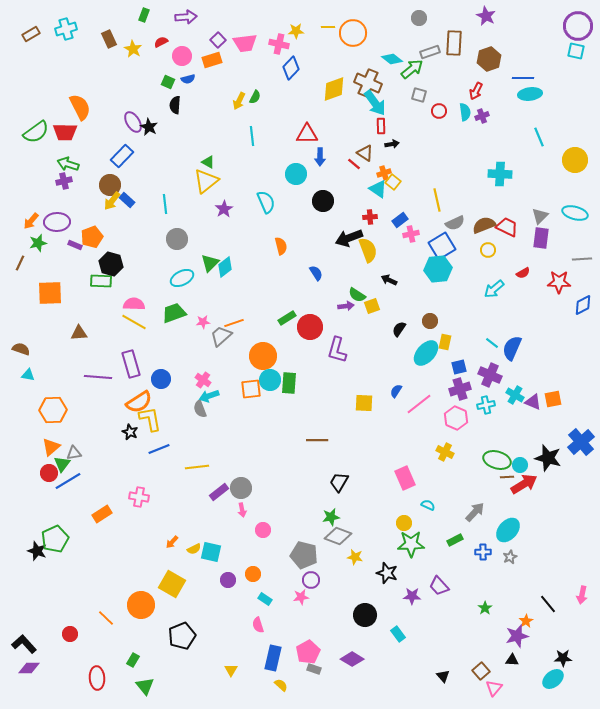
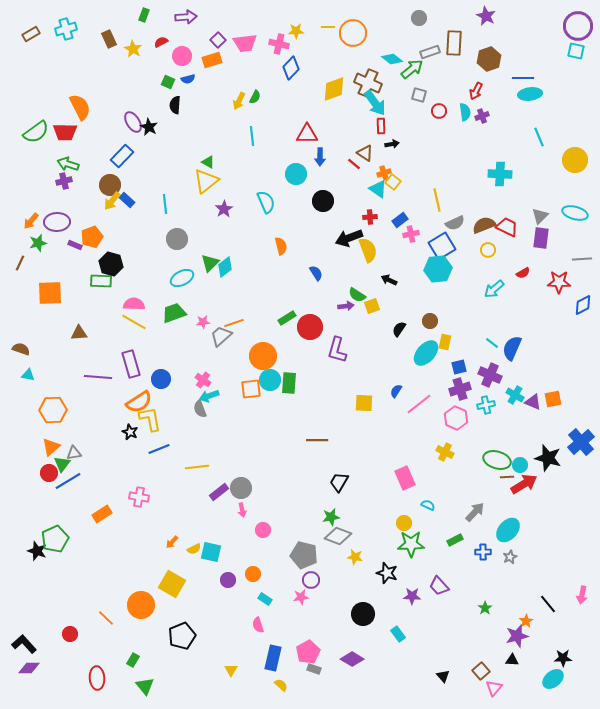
black circle at (365, 615): moved 2 px left, 1 px up
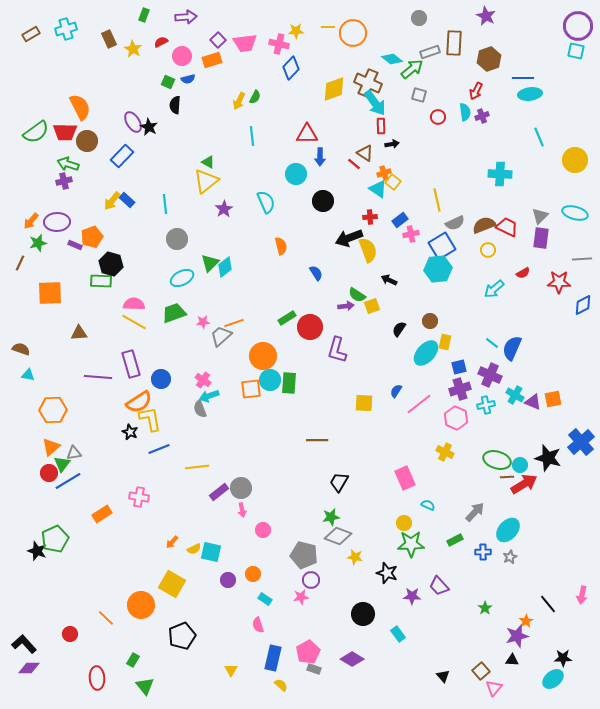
red circle at (439, 111): moved 1 px left, 6 px down
brown circle at (110, 185): moved 23 px left, 44 px up
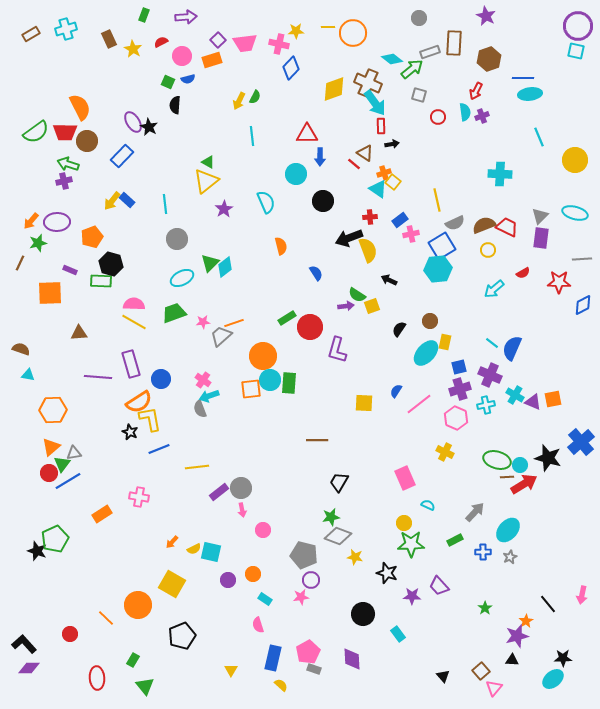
purple rectangle at (75, 245): moved 5 px left, 25 px down
orange circle at (141, 605): moved 3 px left
purple diamond at (352, 659): rotated 55 degrees clockwise
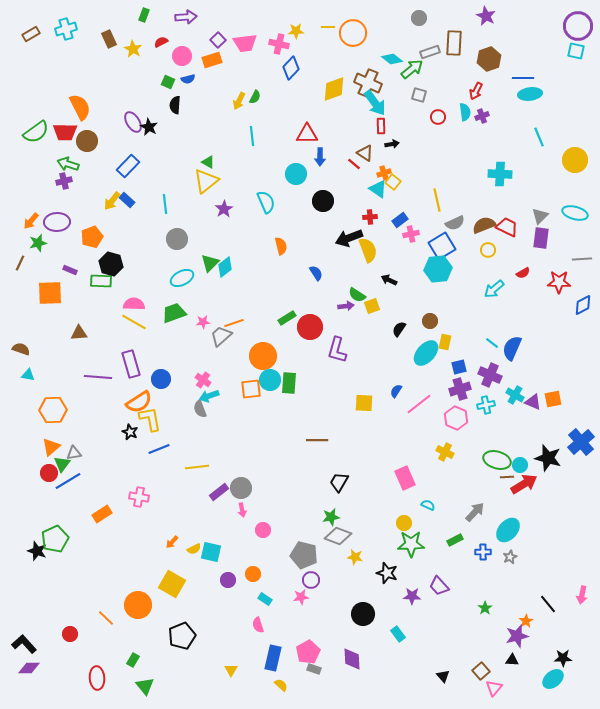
blue rectangle at (122, 156): moved 6 px right, 10 px down
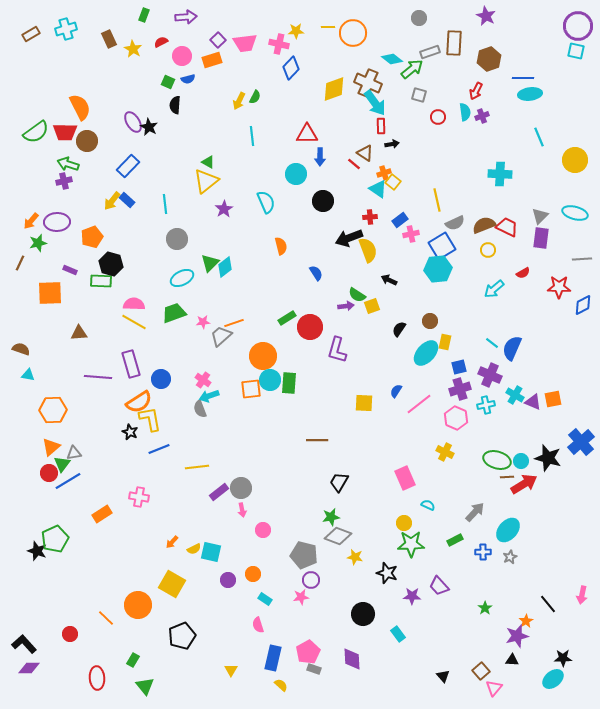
red star at (559, 282): moved 5 px down
cyan circle at (520, 465): moved 1 px right, 4 px up
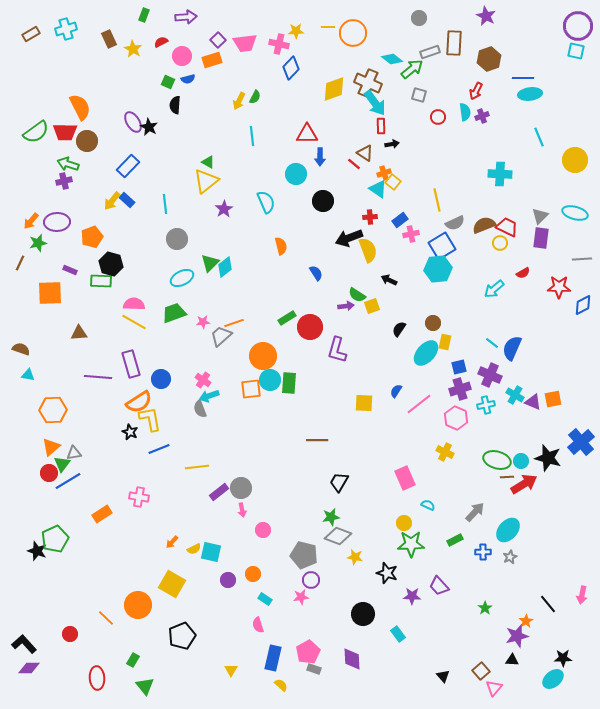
yellow circle at (488, 250): moved 12 px right, 7 px up
brown circle at (430, 321): moved 3 px right, 2 px down
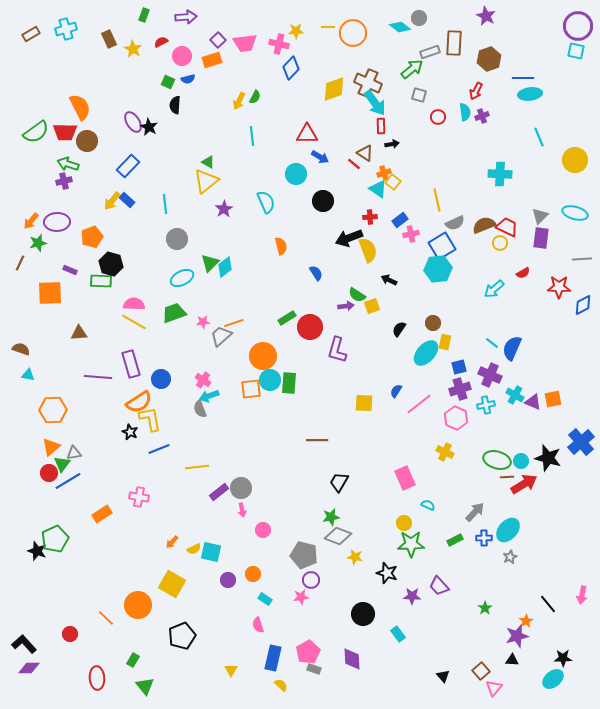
cyan diamond at (392, 59): moved 8 px right, 32 px up
blue arrow at (320, 157): rotated 60 degrees counterclockwise
blue cross at (483, 552): moved 1 px right, 14 px up
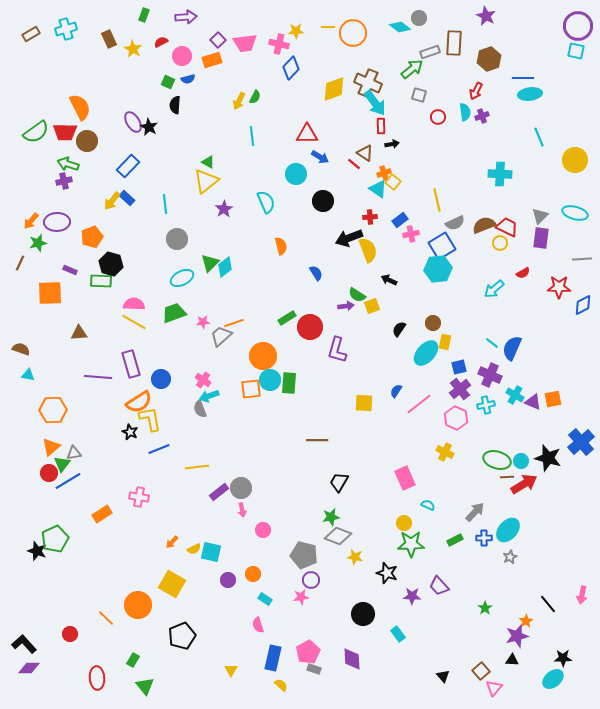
blue rectangle at (127, 200): moved 2 px up
purple cross at (460, 389): rotated 20 degrees counterclockwise
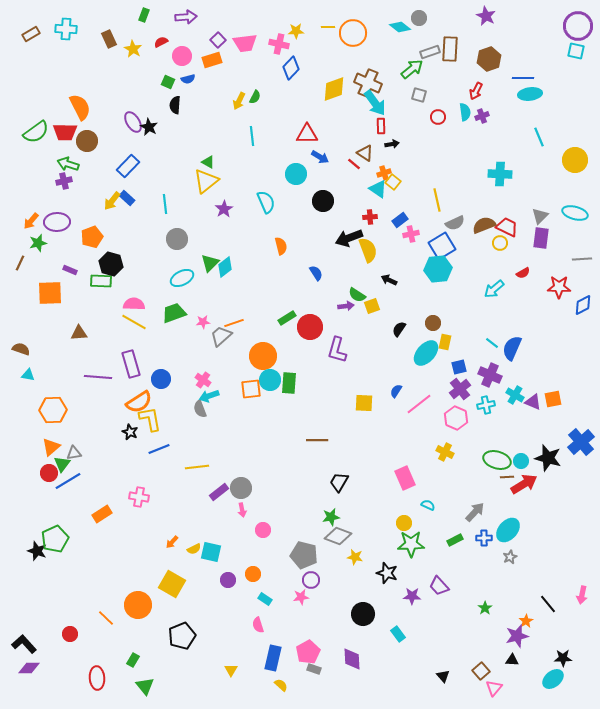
cyan cross at (66, 29): rotated 20 degrees clockwise
brown rectangle at (454, 43): moved 4 px left, 6 px down
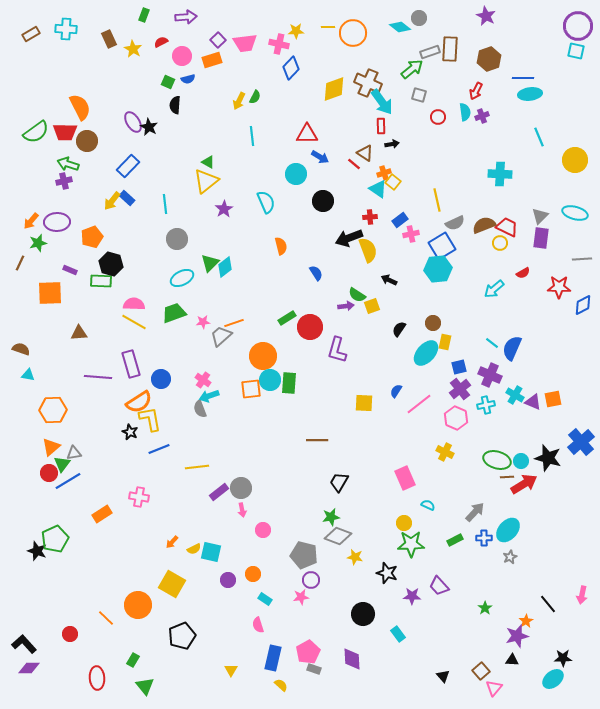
cyan arrow at (375, 103): moved 7 px right, 1 px up
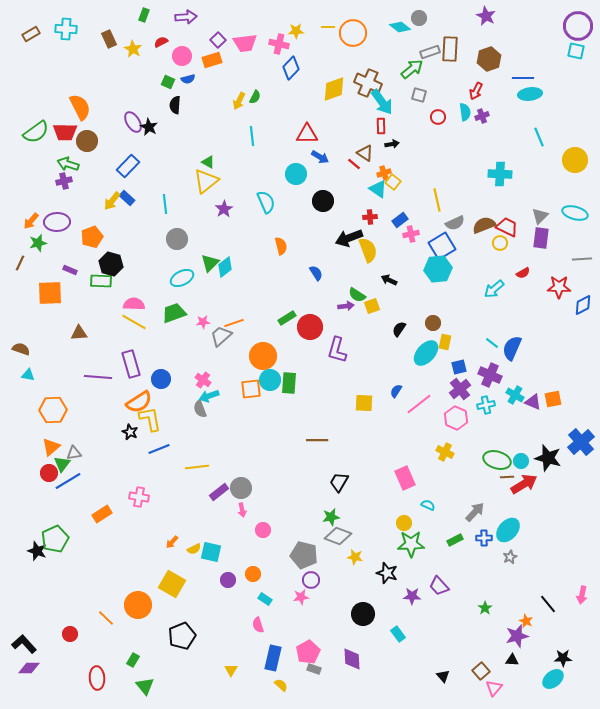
orange star at (526, 621): rotated 16 degrees counterclockwise
